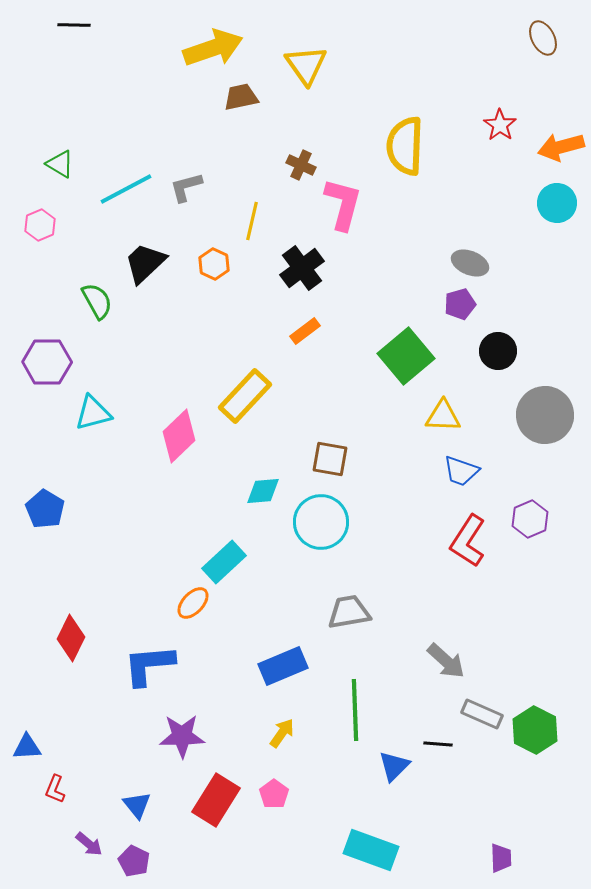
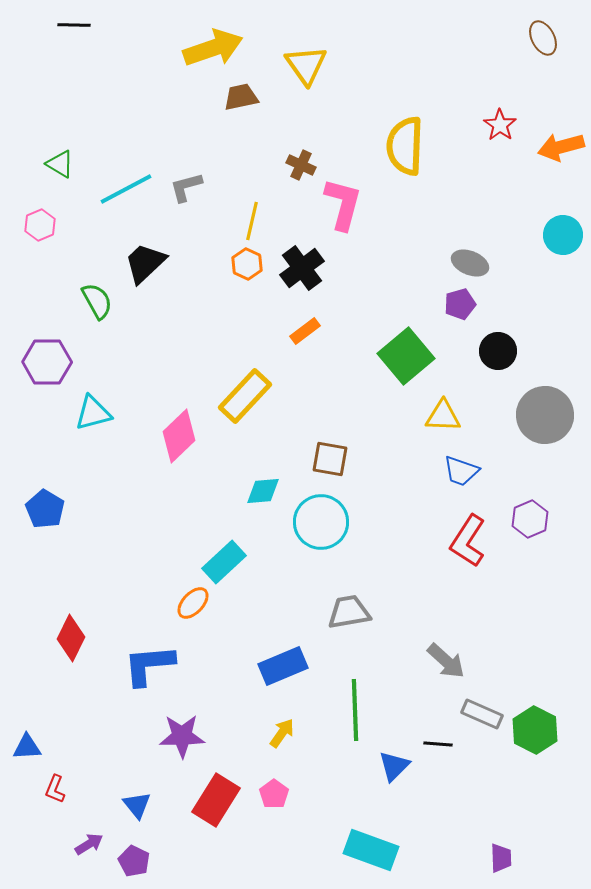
cyan circle at (557, 203): moved 6 px right, 32 px down
orange hexagon at (214, 264): moved 33 px right
purple arrow at (89, 844): rotated 72 degrees counterclockwise
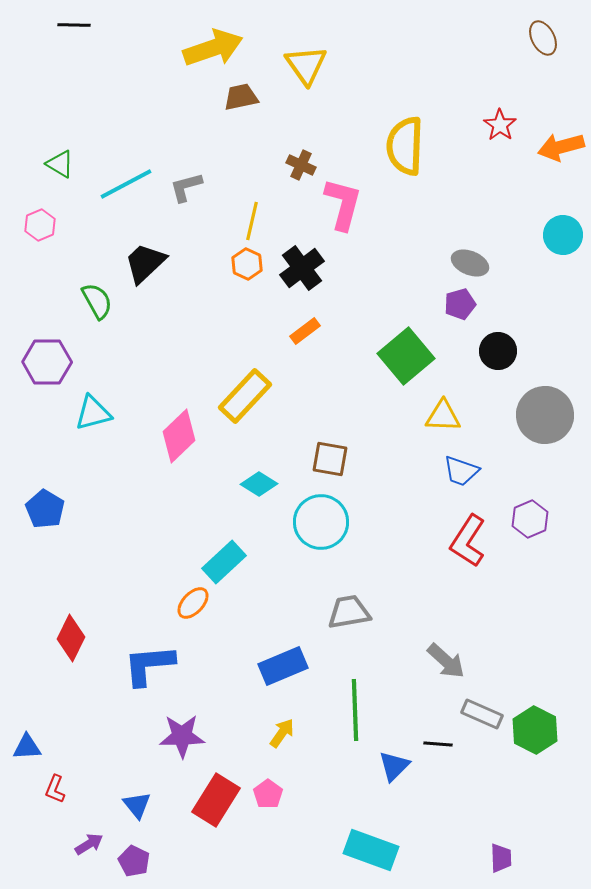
cyan line at (126, 189): moved 5 px up
cyan diamond at (263, 491): moved 4 px left, 7 px up; rotated 36 degrees clockwise
pink pentagon at (274, 794): moved 6 px left
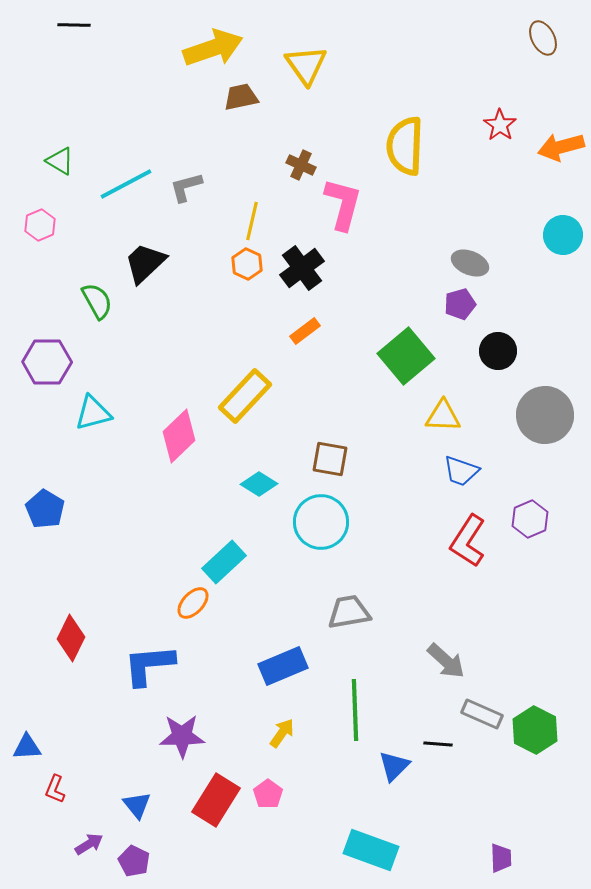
green triangle at (60, 164): moved 3 px up
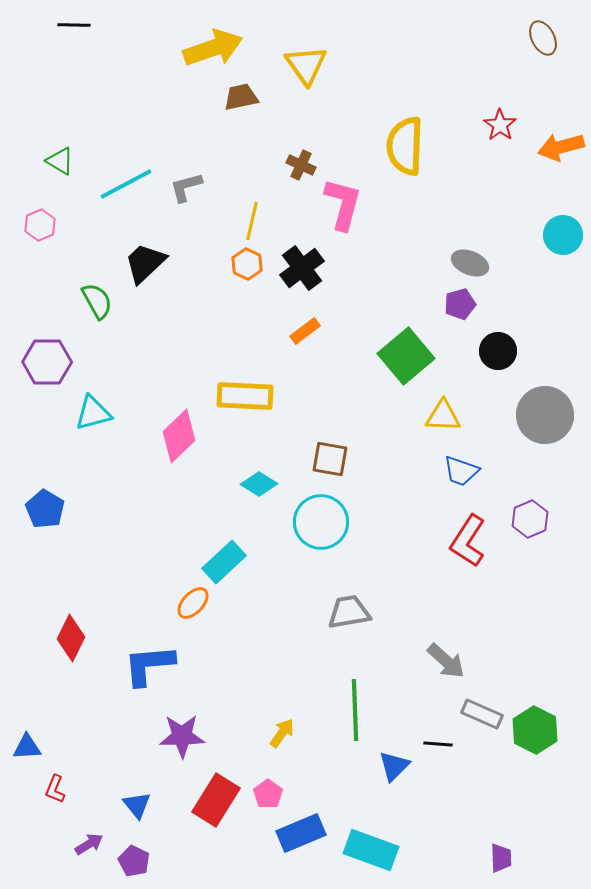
yellow rectangle at (245, 396): rotated 50 degrees clockwise
blue rectangle at (283, 666): moved 18 px right, 167 px down
